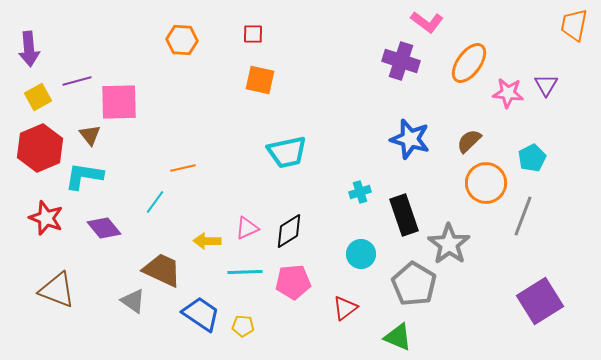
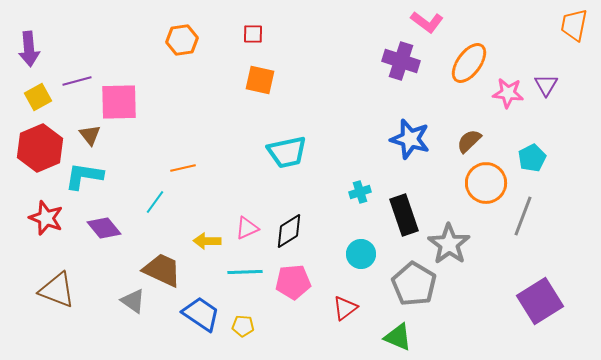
orange hexagon at (182, 40): rotated 12 degrees counterclockwise
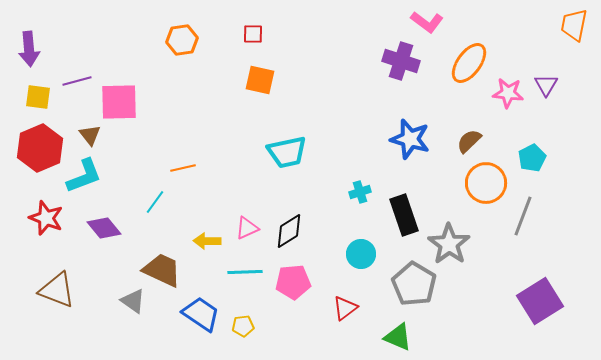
yellow square at (38, 97): rotated 36 degrees clockwise
cyan L-shape at (84, 176): rotated 150 degrees clockwise
yellow pentagon at (243, 326): rotated 10 degrees counterclockwise
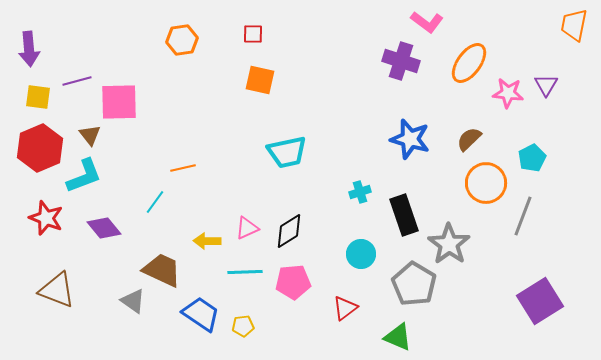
brown semicircle at (469, 141): moved 2 px up
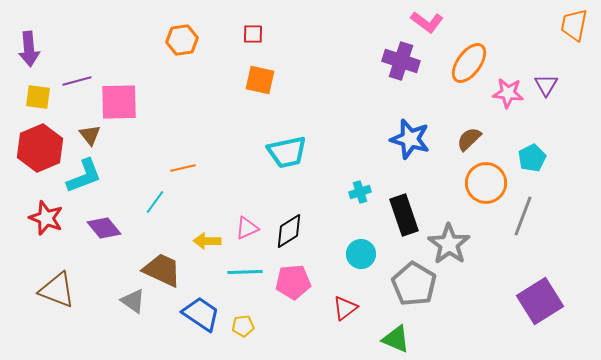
green triangle at (398, 337): moved 2 px left, 2 px down
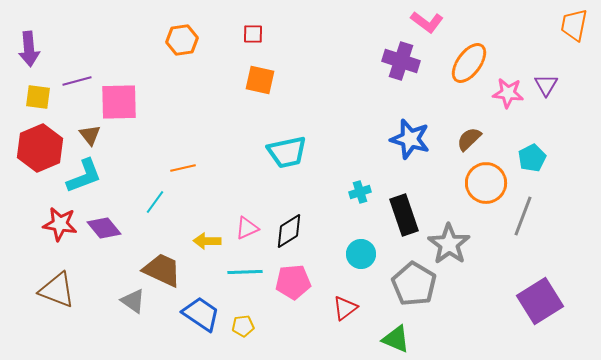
red star at (46, 218): moved 14 px right, 6 px down; rotated 12 degrees counterclockwise
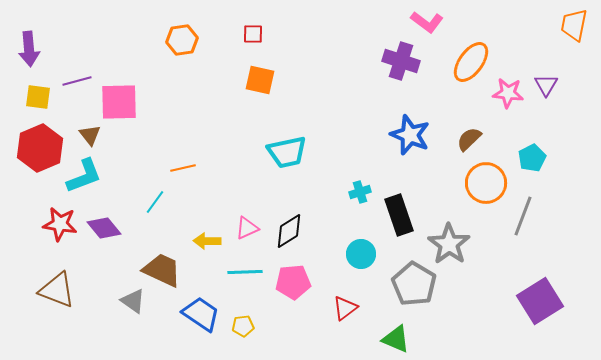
orange ellipse at (469, 63): moved 2 px right, 1 px up
blue star at (410, 139): moved 4 px up; rotated 6 degrees clockwise
black rectangle at (404, 215): moved 5 px left
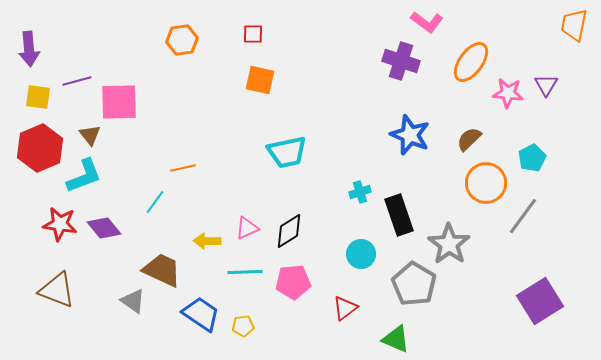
gray line at (523, 216): rotated 15 degrees clockwise
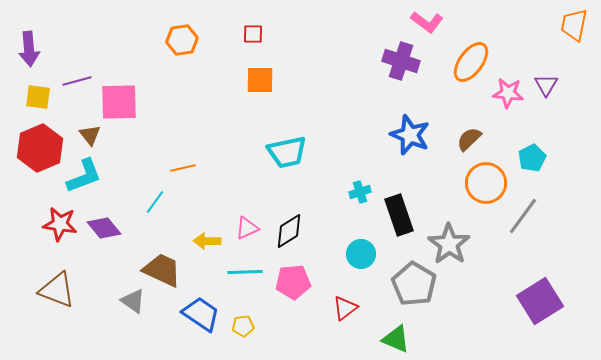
orange square at (260, 80): rotated 12 degrees counterclockwise
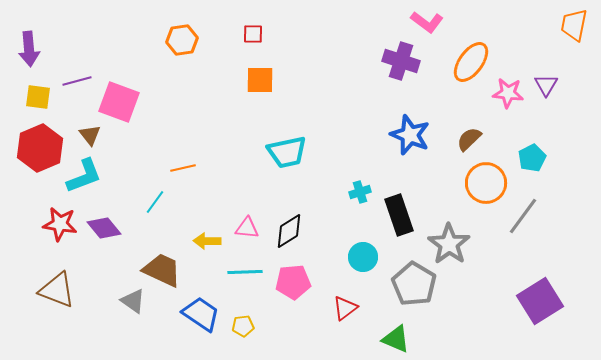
pink square at (119, 102): rotated 21 degrees clockwise
pink triangle at (247, 228): rotated 30 degrees clockwise
cyan circle at (361, 254): moved 2 px right, 3 px down
